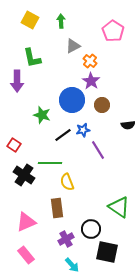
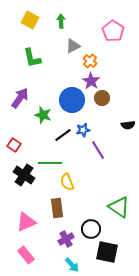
purple arrow: moved 3 px right, 17 px down; rotated 145 degrees counterclockwise
brown circle: moved 7 px up
green star: moved 1 px right
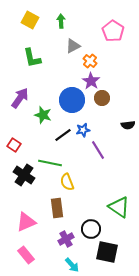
green line: rotated 10 degrees clockwise
